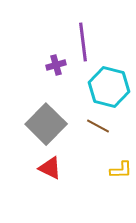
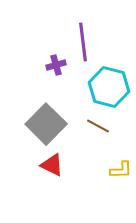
red triangle: moved 2 px right, 3 px up
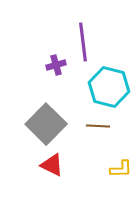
brown line: rotated 25 degrees counterclockwise
yellow L-shape: moved 1 px up
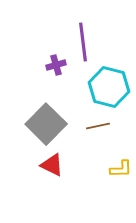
brown line: rotated 15 degrees counterclockwise
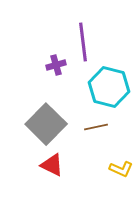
brown line: moved 2 px left, 1 px down
yellow L-shape: rotated 25 degrees clockwise
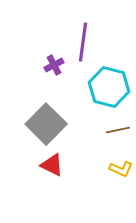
purple line: rotated 15 degrees clockwise
purple cross: moved 2 px left; rotated 12 degrees counterclockwise
brown line: moved 22 px right, 3 px down
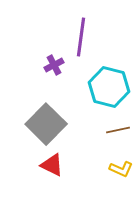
purple line: moved 2 px left, 5 px up
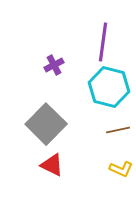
purple line: moved 22 px right, 5 px down
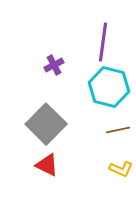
red triangle: moved 5 px left
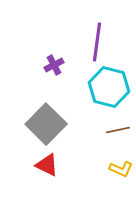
purple line: moved 6 px left
